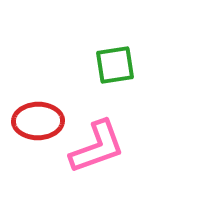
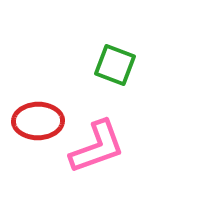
green square: rotated 30 degrees clockwise
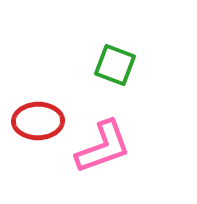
pink L-shape: moved 6 px right
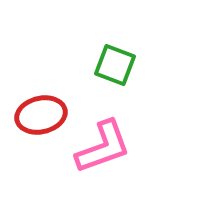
red ellipse: moved 3 px right, 6 px up; rotated 12 degrees counterclockwise
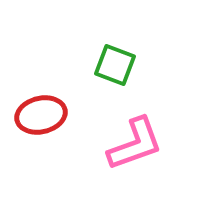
pink L-shape: moved 32 px right, 3 px up
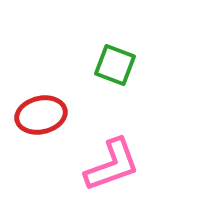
pink L-shape: moved 23 px left, 21 px down
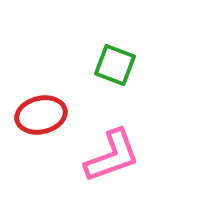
pink L-shape: moved 9 px up
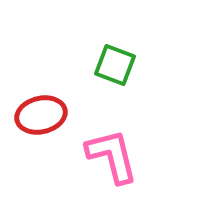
pink L-shape: rotated 84 degrees counterclockwise
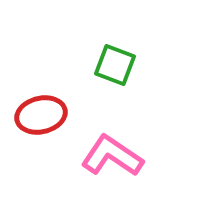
pink L-shape: rotated 42 degrees counterclockwise
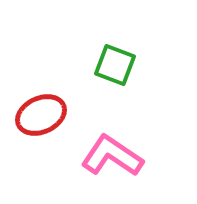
red ellipse: rotated 12 degrees counterclockwise
